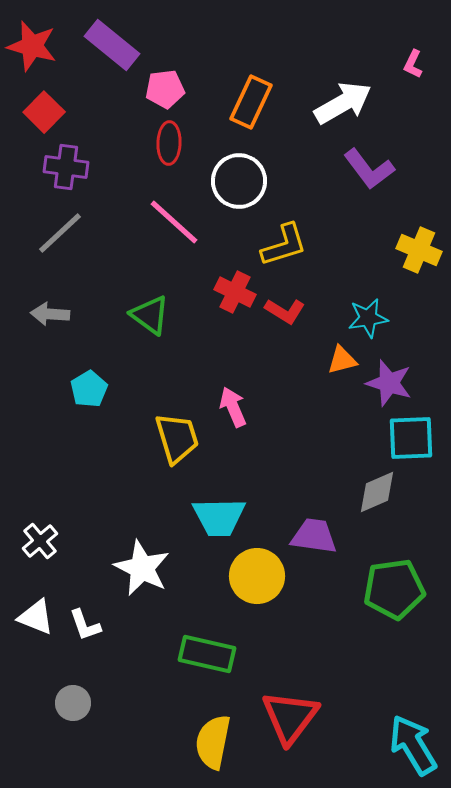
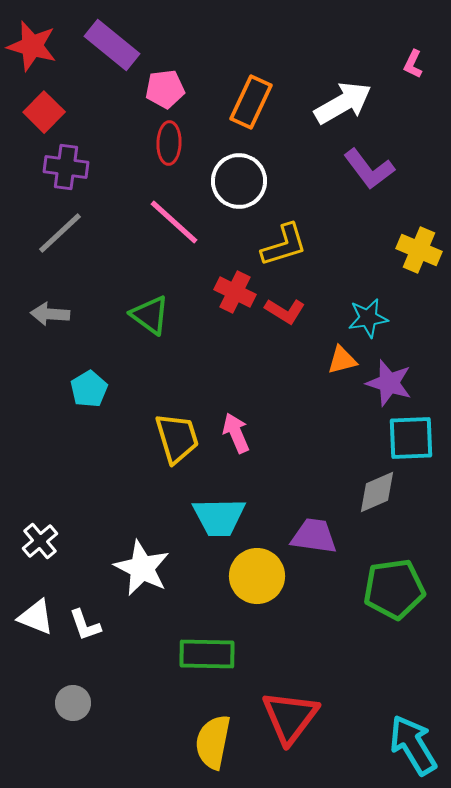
pink arrow: moved 3 px right, 26 px down
green rectangle: rotated 12 degrees counterclockwise
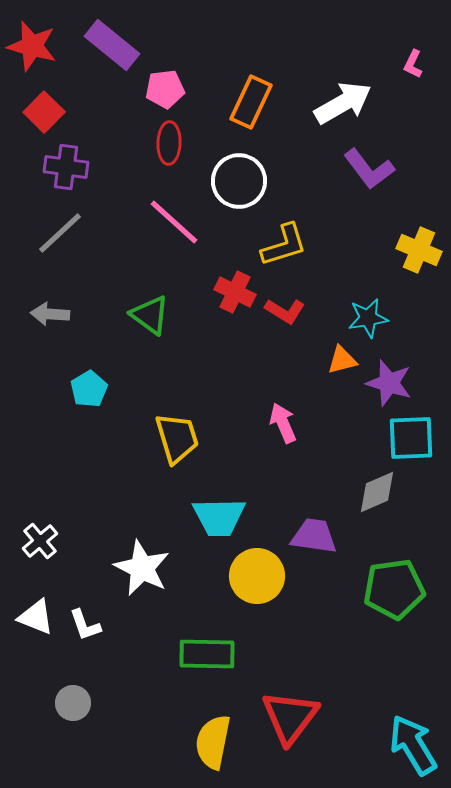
pink arrow: moved 47 px right, 10 px up
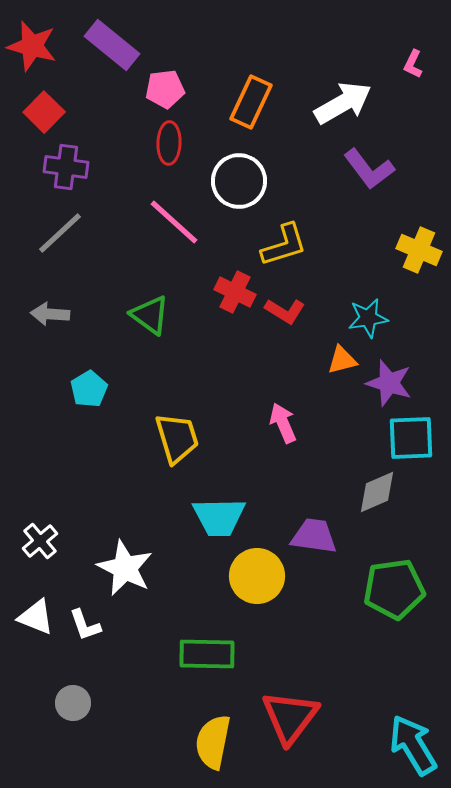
white star: moved 17 px left
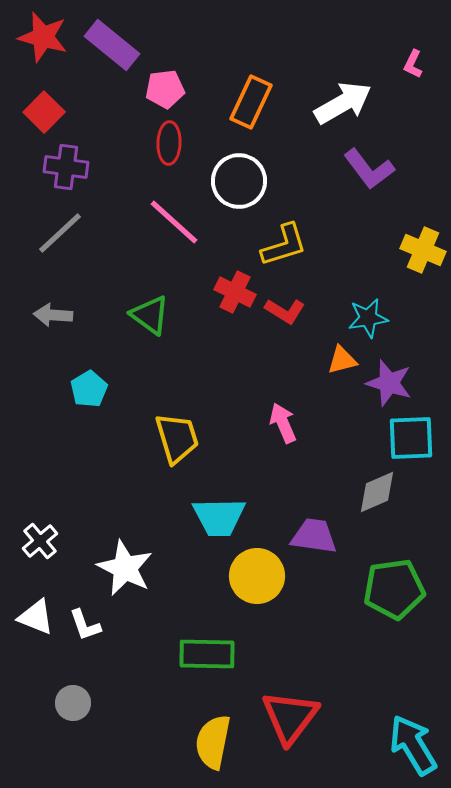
red star: moved 11 px right, 9 px up
yellow cross: moved 4 px right
gray arrow: moved 3 px right, 1 px down
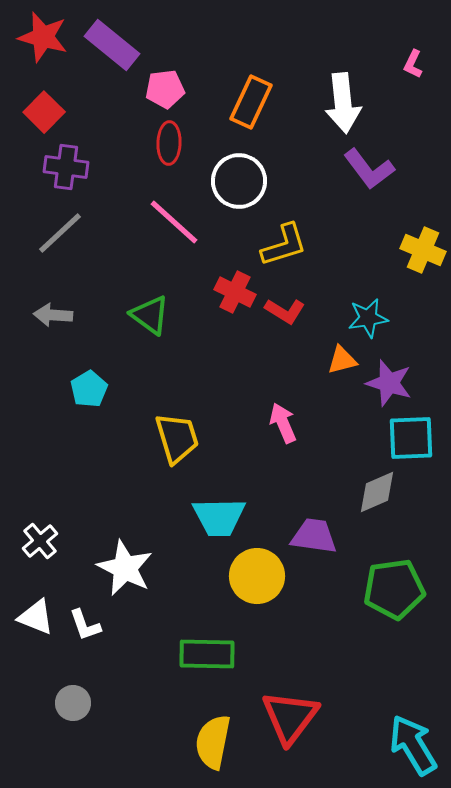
white arrow: rotated 114 degrees clockwise
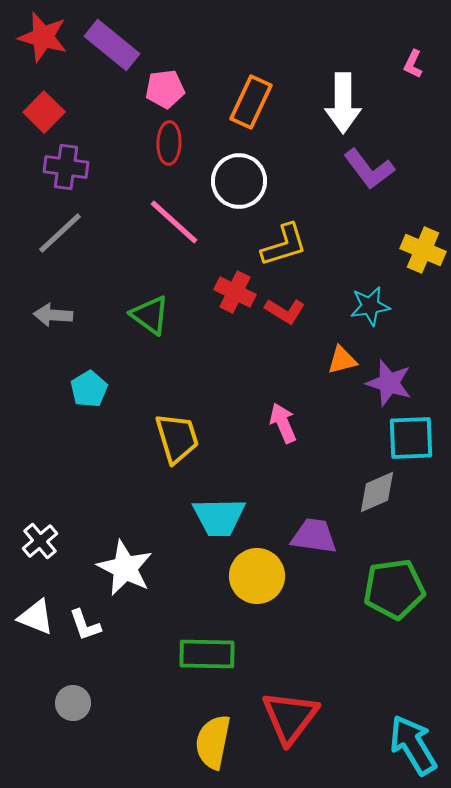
white arrow: rotated 6 degrees clockwise
cyan star: moved 2 px right, 12 px up
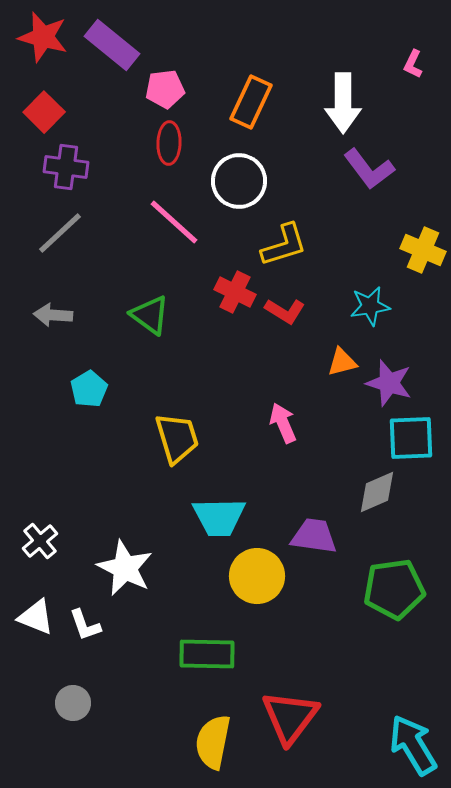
orange triangle: moved 2 px down
